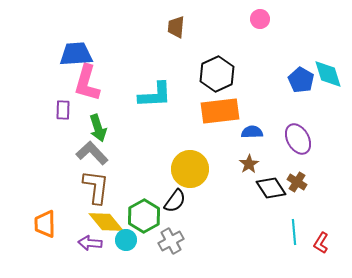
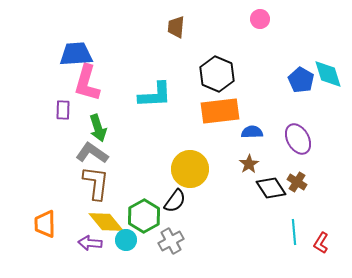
black hexagon: rotated 12 degrees counterclockwise
gray L-shape: rotated 12 degrees counterclockwise
brown L-shape: moved 4 px up
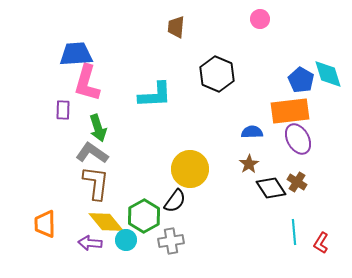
orange rectangle: moved 70 px right
gray cross: rotated 20 degrees clockwise
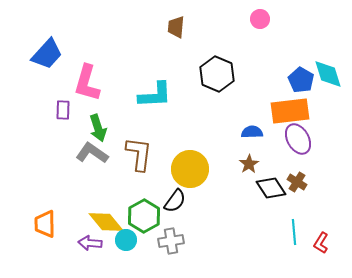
blue trapezoid: moved 29 px left; rotated 136 degrees clockwise
brown L-shape: moved 43 px right, 29 px up
